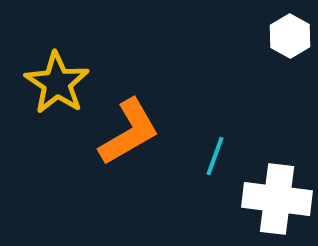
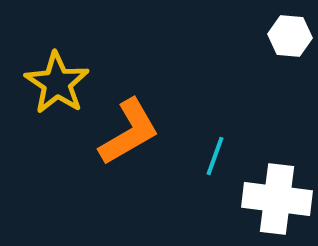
white hexagon: rotated 24 degrees counterclockwise
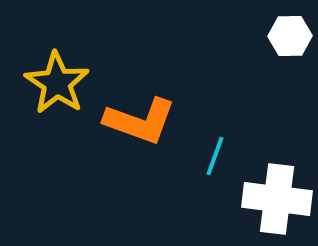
white hexagon: rotated 6 degrees counterclockwise
orange L-shape: moved 11 px right, 11 px up; rotated 50 degrees clockwise
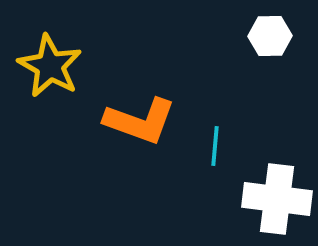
white hexagon: moved 20 px left
yellow star: moved 7 px left, 17 px up; rotated 4 degrees counterclockwise
cyan line: moved 10 px up; rotated 15 degrees counterclockwise
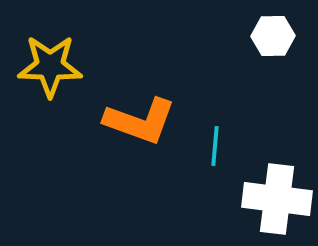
white hexagon: moved 3 px right
yellow star: rotated 28 degrees counterclockwise
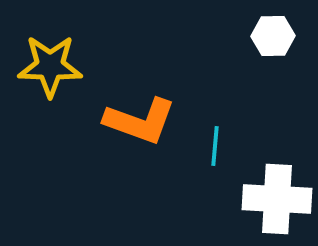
white cross: rotated 4 degrees counterclockwise
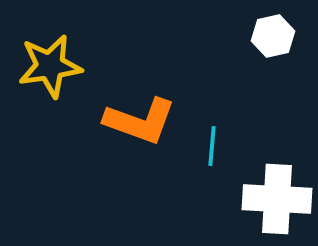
white hexagon: rotated 12 degrees counterclockwise
yellow star: rotated 10 degrees counterclockwise
cyan line: moved 3 px left
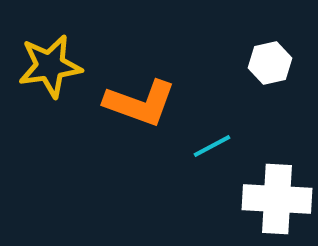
white hexagon: moved 3 px left, 27 px down
orange L-shape: moved 18 px up
cyan line: rotated 57 degrees clockwise
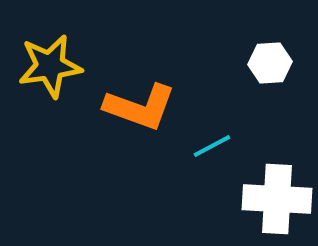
white hexagon: rotated 9 degrees clockwise
orange L-shape: moved 4 px down
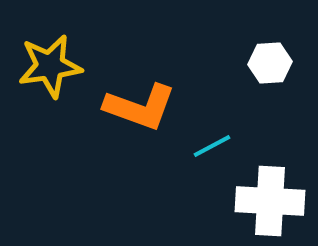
white cross: moved 7 px left, 2 px down
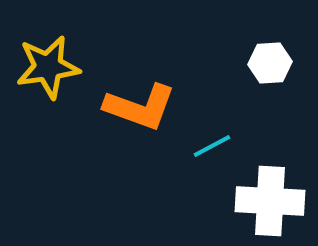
yellow star: moved 2 px left, 1 px down
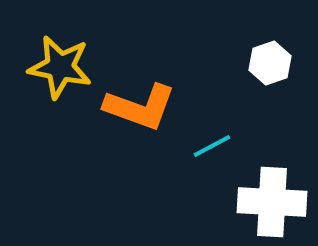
white hexagon: rotated 15 degrees counterclockwise
yellow star: moved 12 px right; rotated 20 degrees clockwise
white cross: moved 2 px right, 1 px down
